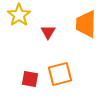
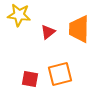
yellow star: rotated 30 degrees counterclockwise
orange trapezoid: moved 7 px left, 5 px down
red triangle: rotated 21 degrees clockwise
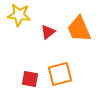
orange trapezoid: rotated 24 degrees counterclockwise
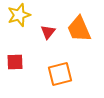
yellow star: rotated 25 degrees counterclockwise
red triangle: rotated 14 degrees counterclockwise
red square: moved 15 px left, 17 px up; rotated 12 degrees counterclockwise
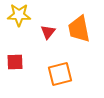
yellow star: rotated 20 degrees clockwise
orange trapezoid: rotated 12 degrees clockwise
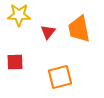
orange square: moved 3 px down
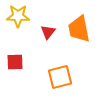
yellow star: moved 1 px left, 1 px down
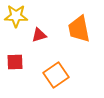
yellow star: moved 2 px left
red triangle: moved 9 px left, 3 px down; rotated 35 degrees clockwise
orange square: moved 4 px left, 2 px up; rotated 20 degrees counterclockwise
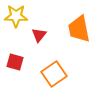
red triangle: rotated 35 degrees counterclockwise
red square: rotated 18 degrees clockwise
orange square: moved 2 px left, 1 px up
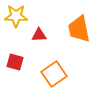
red triangle: rotated 49 degrees clockwise
